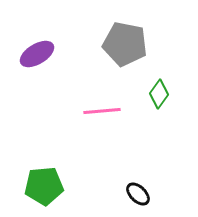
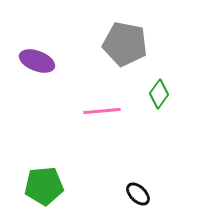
purple ellipse: moved 7 px down; rotated 52 degrees clockwise
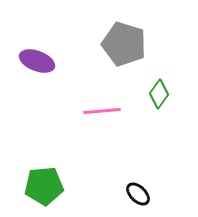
gray pentagon: moved 1 px left; rotated 6 degrees clockwise
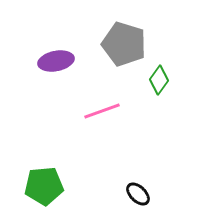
purple ellipse: moved 19 px right; rotated 32 degrees counterclockwise
green diamond: moved 14 px up
pink line: rotated 15 degrees counterclockwise
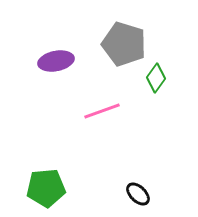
green diamond: moved 3 px left, 2 px up
green pentagon: moved 2 px right, 2 px down
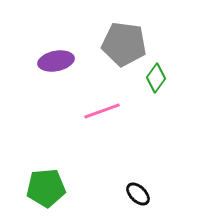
gray pentagon: rotated 9 degrees counterclockwise
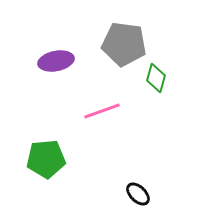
green diamond: rotated 20 degrees counterclockwise
green pentagon: moved 29 px up
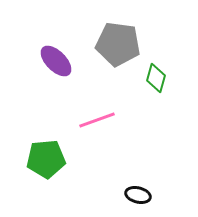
gray pentagon: moved 6 px left
purple ellipse: rotated 56 degrees clockwise
pink line: moved 5 px left, 9 px down
black ellipse: moved 1 px down; rotated 30 degrees counterclockwise
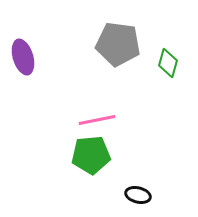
purple ellipse: moved 33 px left, 4 px up; rotated 28 degrees clockwise
green diamond: moved 12 px right, 15 px up
pink line: rotated 9 degrees clockwise
green pentagon: moved 45 px right, 4 px up
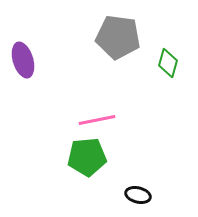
gray pentagon: moved 7 px up
purple ellipse: moved 3 px down
green pentagon: moved 4 px left, 2 px down
